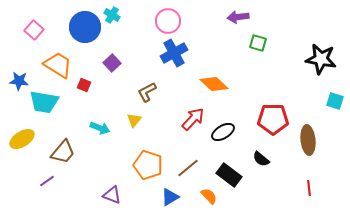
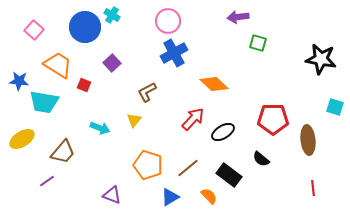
cyan square: moved 6 px down
red line: moved 4 px right
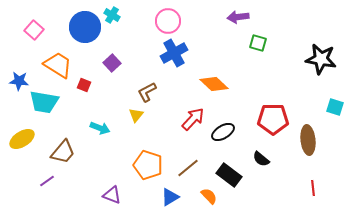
yellow triangle: moved 2 px right, 5 px up
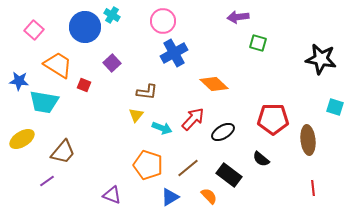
pink circle: moved 5 px left
brown L-shape: rotated 145 degrees counterclockwise
cyan arrow: moved 62 px right
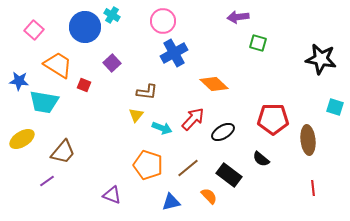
blue triangle: moved 1 px right, 5 px down; rotated 18 degrees clockwise
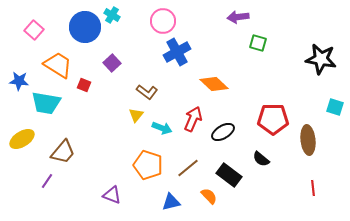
blue cross: moved 3 px right, 1 px up
brown L-shape: rotated 30 degrees clockwise
cyan trapezoid: moved 2 px right, 1 px down
red arrow: rotated 20 degrees counterclockwise
purple line: rotated 21 degrees counterclockwise
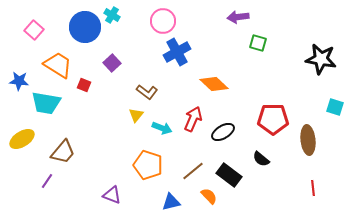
brown line: moved 5 px right, 3 px down
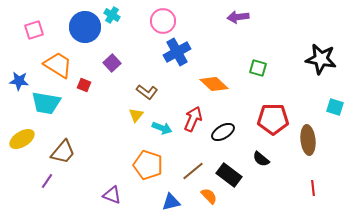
pink square: rotated 30 degrees clockwise
green square: moved 25 px down
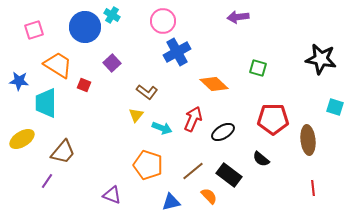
cyan trapezoid: rotated 80 degrees clockwise
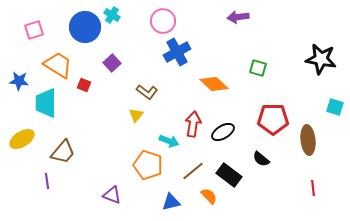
red arrow: moved 5 px down; rotated 15 degrees counterclockwise
cyan arrow: moved 7 px right, 13 px down
purple line: rotated 42 degrees counterclockwise
